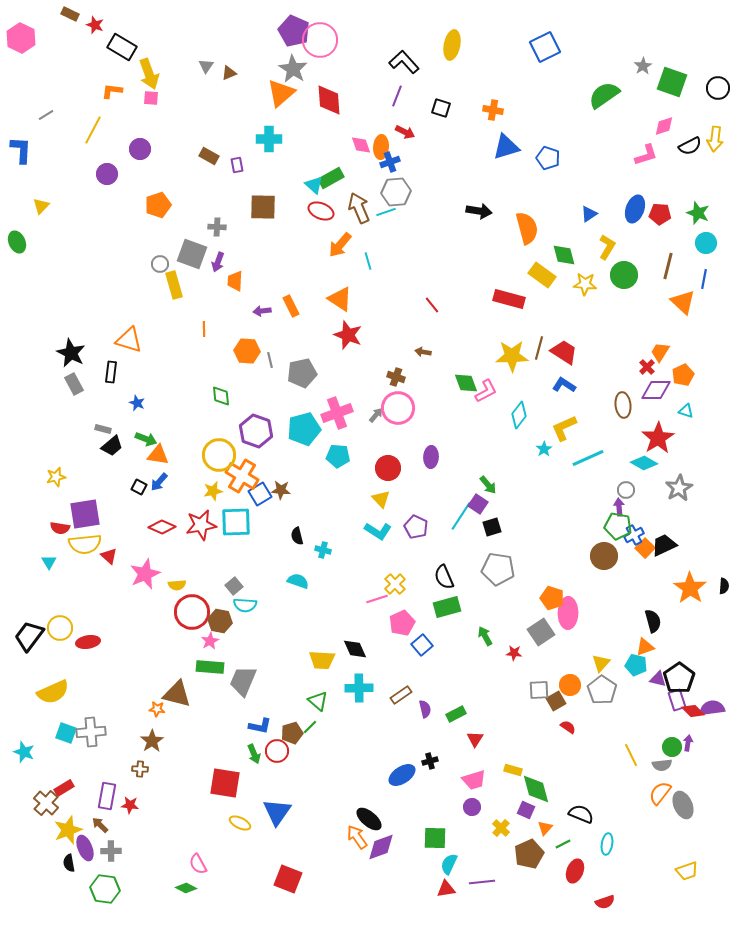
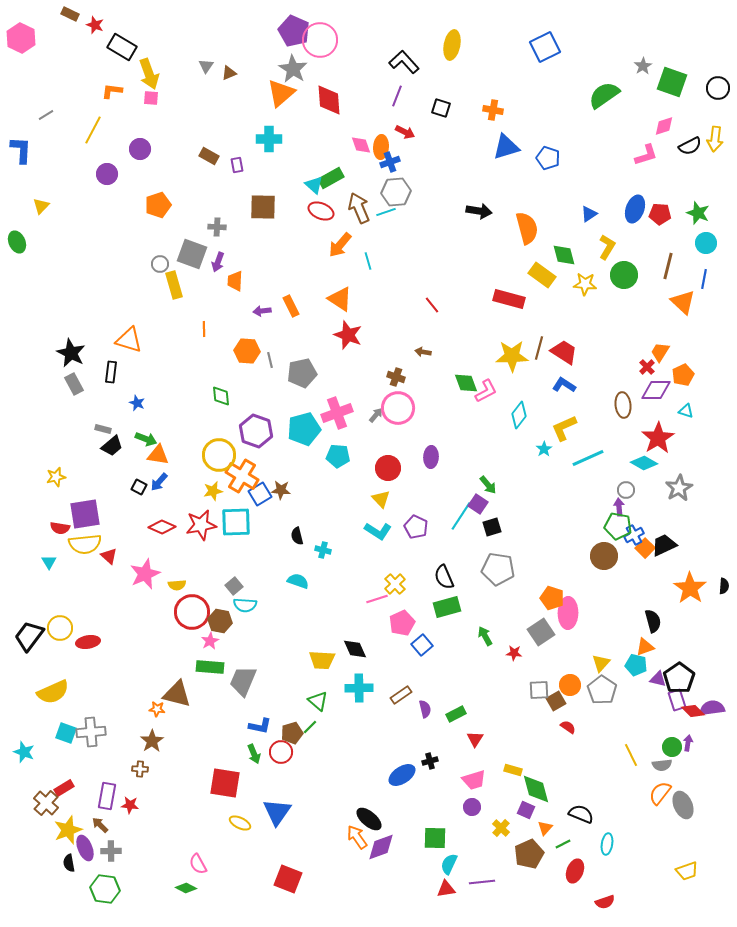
red circle at (277, 751): moved 4 px right, 1 px down
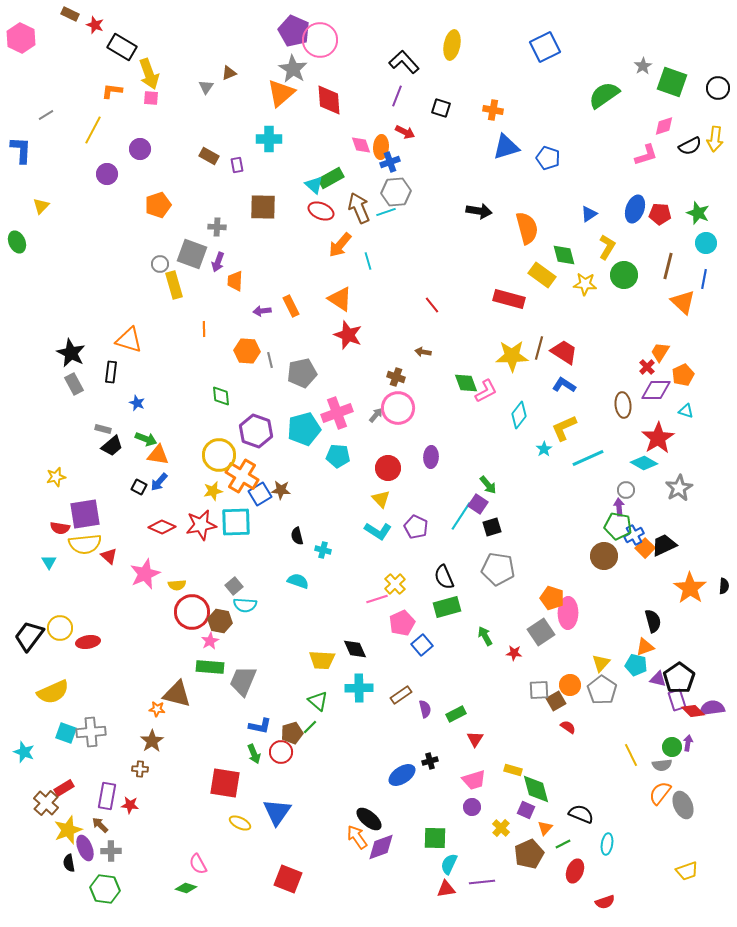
gray triangle at (206, 66): moved 21 px down
green diamond at (186, 888): rotated 10 degrees counterclockwise
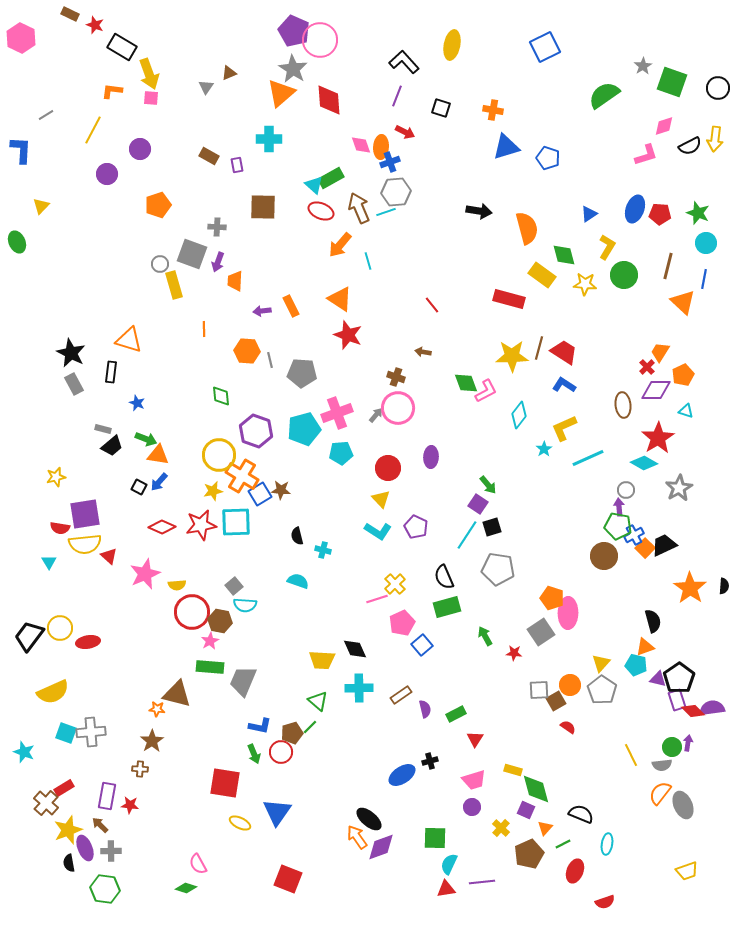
gray pentagon at (302, 373): rotated 16 degrees clockwise
cyan pentagon at (338, 456): moved 3 px right, 3 px up; rotated 10 degrees counterclockwise
cyan line at (461, 516): moved 6 px right, 19 px down
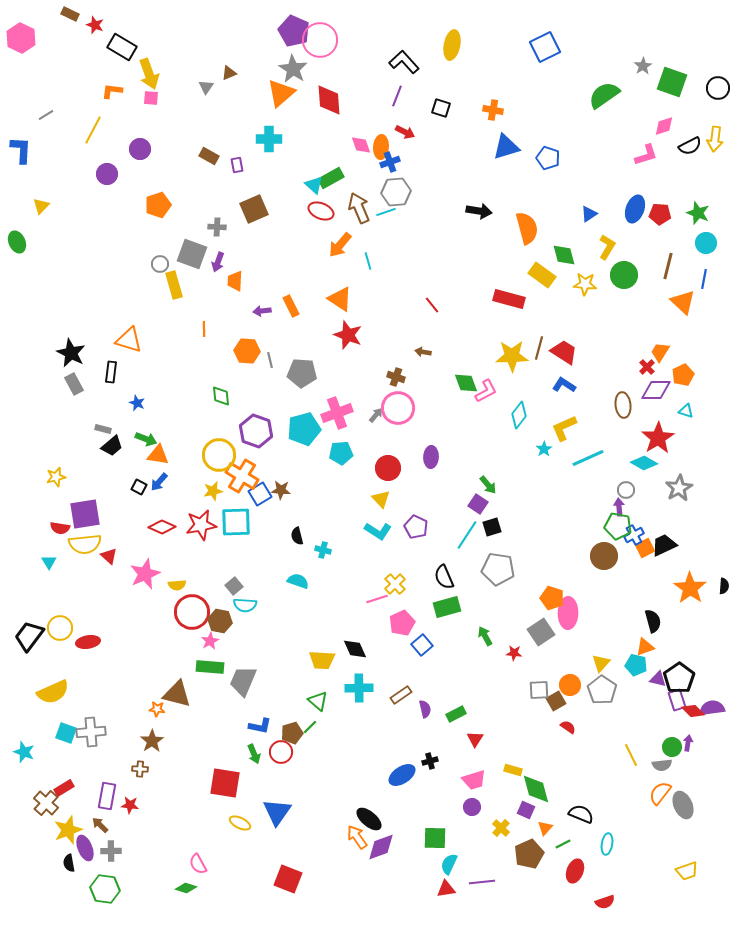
brown square at (263, 207): moved 9 px left, 2 px down; rotated 24 degrees counterclockwise
orange square at (645, 548): rotated 18 degrees clockwise
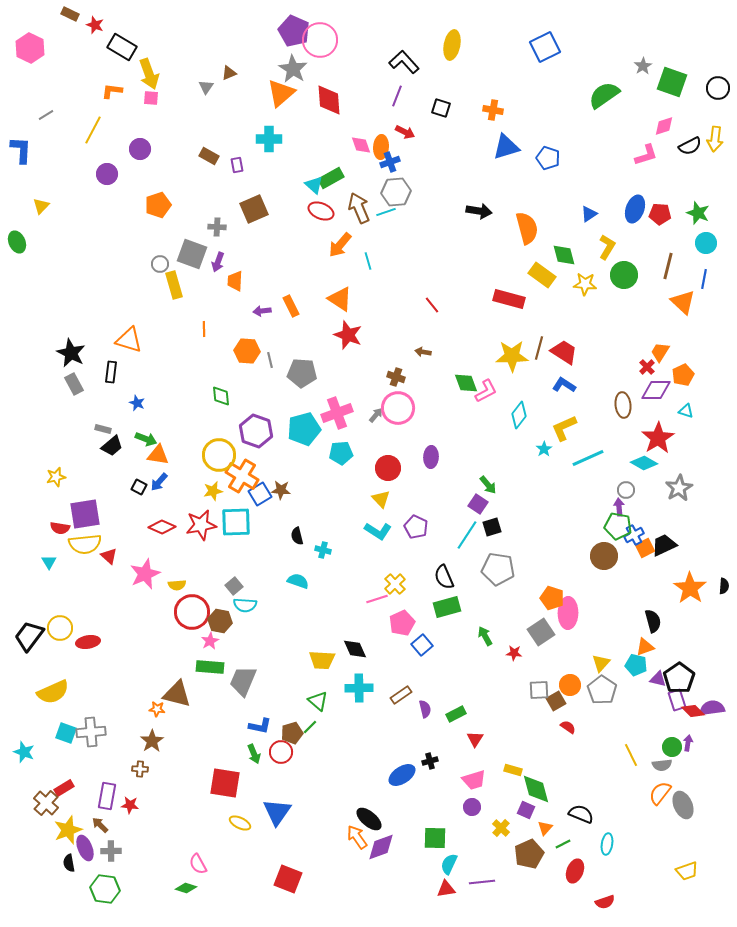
pink hexagon at (21, 38): moved 9 px right, 10 px down
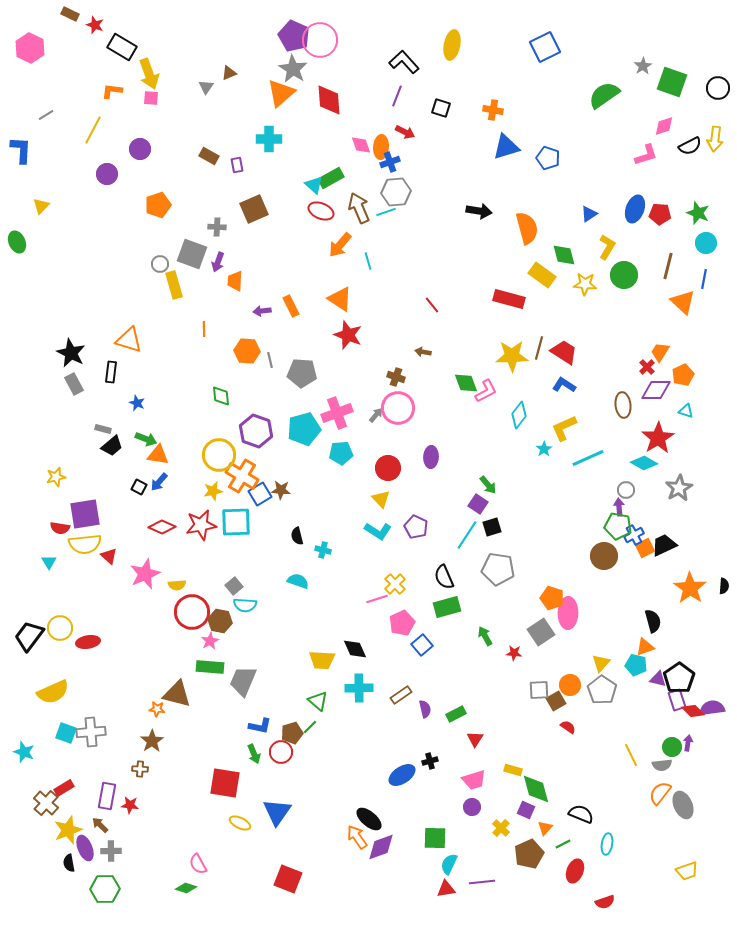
purple pentagon at (294, 31): moved 5 px down
green hexagon at (105, 889): rotated 8 degrees counterclockwise
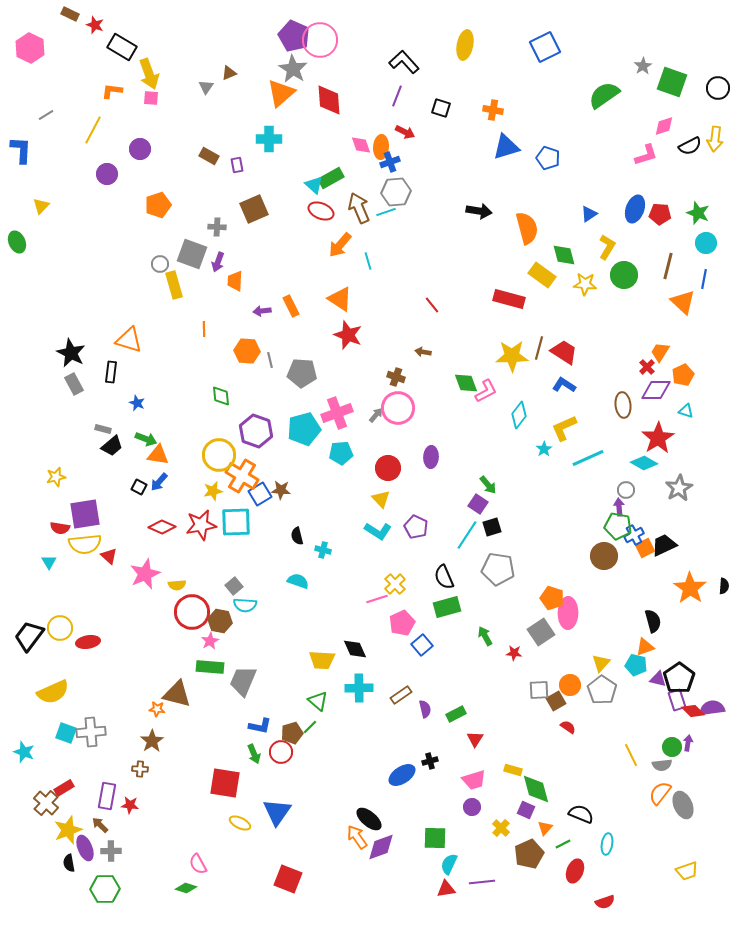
yellow ellipse at (452, 45): moved 13 px right
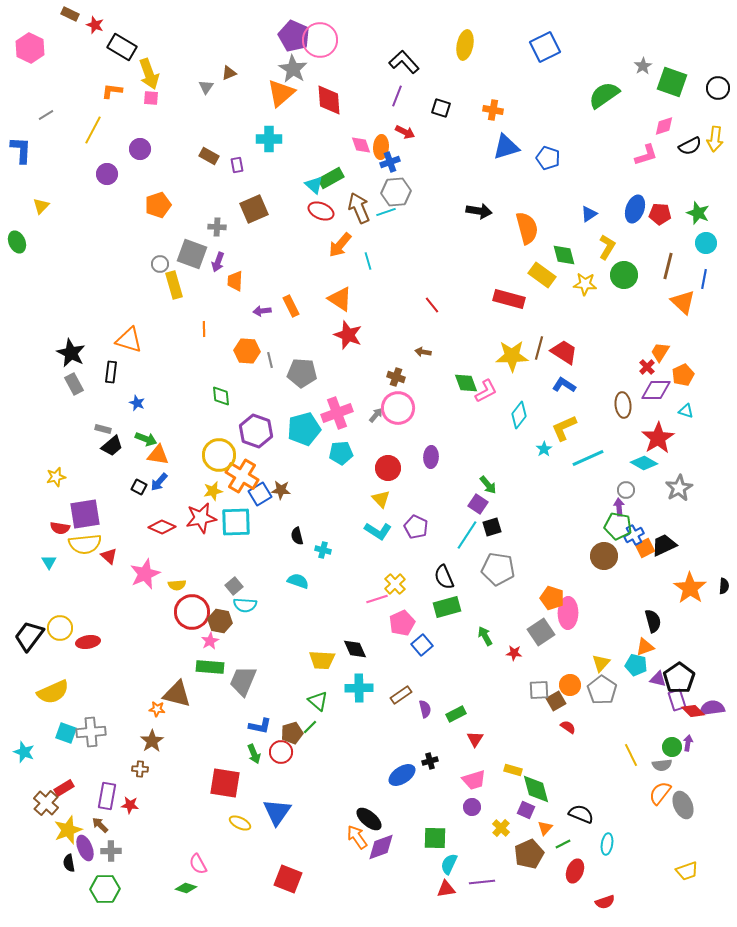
red star at (201, 525): moved 7 px up
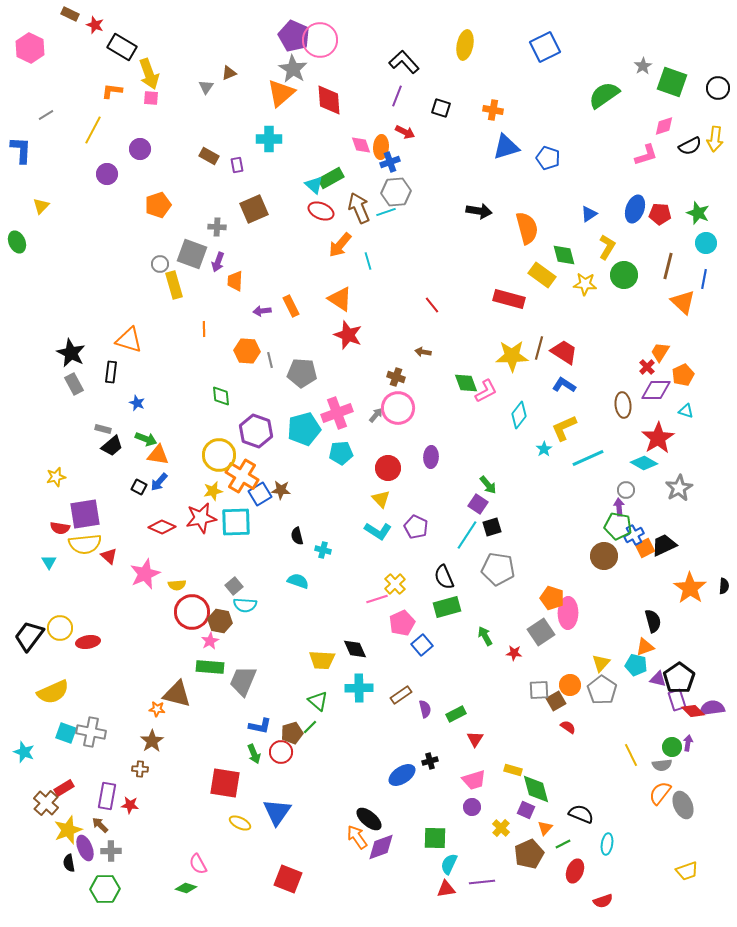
gray cross at (91, 732): rotated 16 degrees clockwise
red semicircle at (605, 902): moved 2 px left, 1 px up
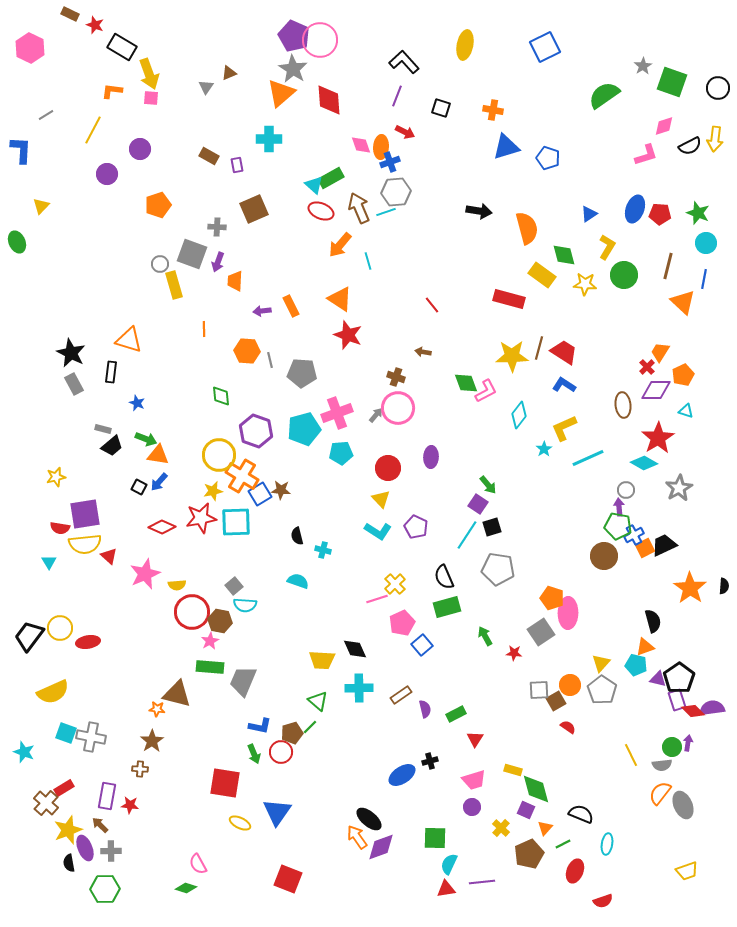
gray cross at (91, 732): moved 5 px down
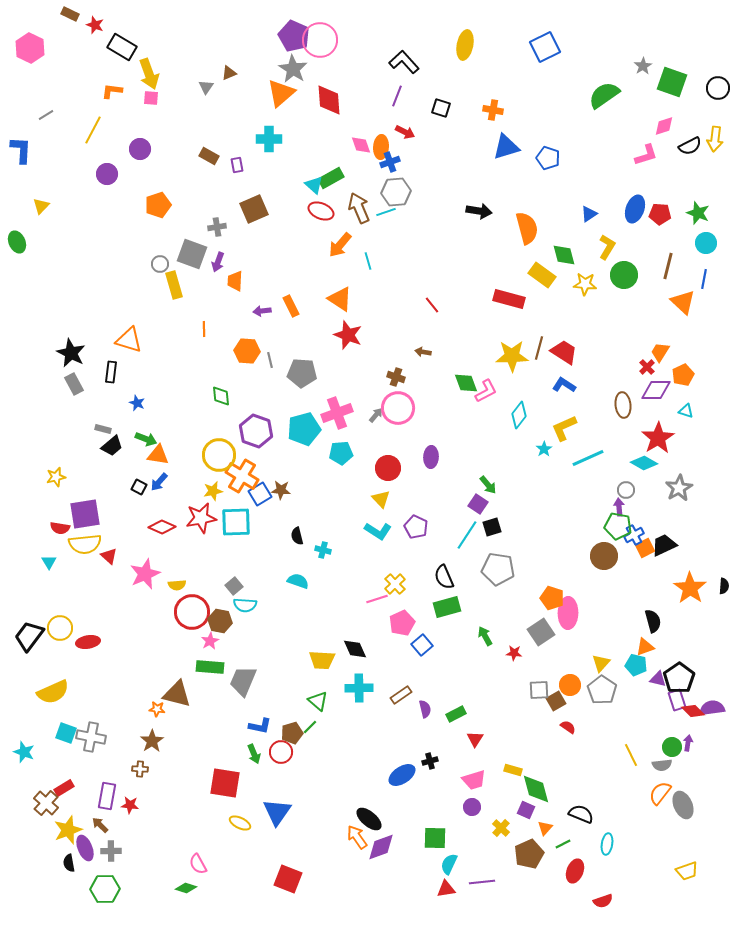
gray cross at (217, 227): rotated 12 degrees counterclockwise
